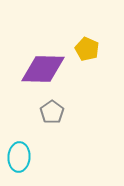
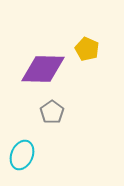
cyan ellipse: moved 3 px right, 2 px up; rotated 20 degrees clockwise
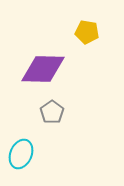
yellow pentagon: moved 17 px up; rotated 15 degrees counterclockwise
cyan ellipse: moved 1 px left, 1 px up
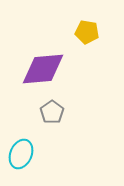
purple diamond: rotated 6 degrees counterclockwise
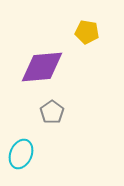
purple diamond: moved 1 px left, 2 px up
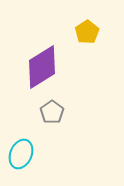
yellow pentagon: rotated 30 degrees clockwise
purple diamond: rotated 27 degrees counterclockwise
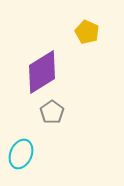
yellow pentagon: rotated 15 degrees counterclockwise
purple diamond: moved 5 px down
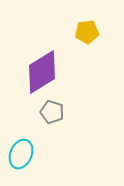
yellow pentagon: rotated 30 degrees counterclockwise
gray pentagon: rotated 20 degrees counterclockwise
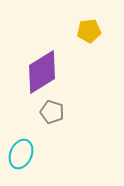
yellow pentagon: moved 2 px right, 1 px up
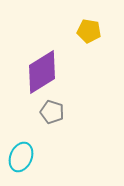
yellow pentagon: rotated 15 degrees clockwise
cyan ellipse: moved 3 px down
